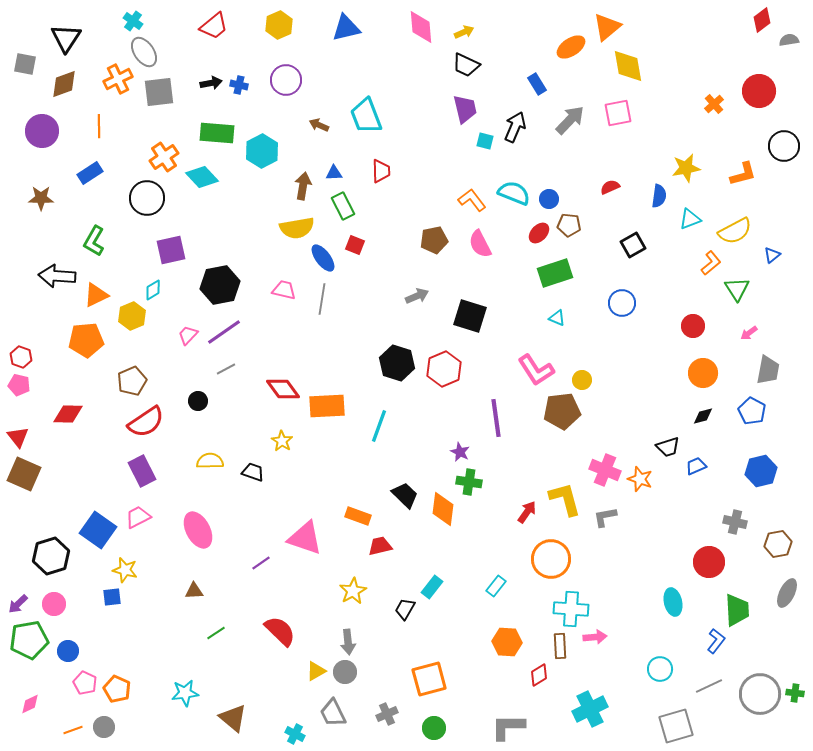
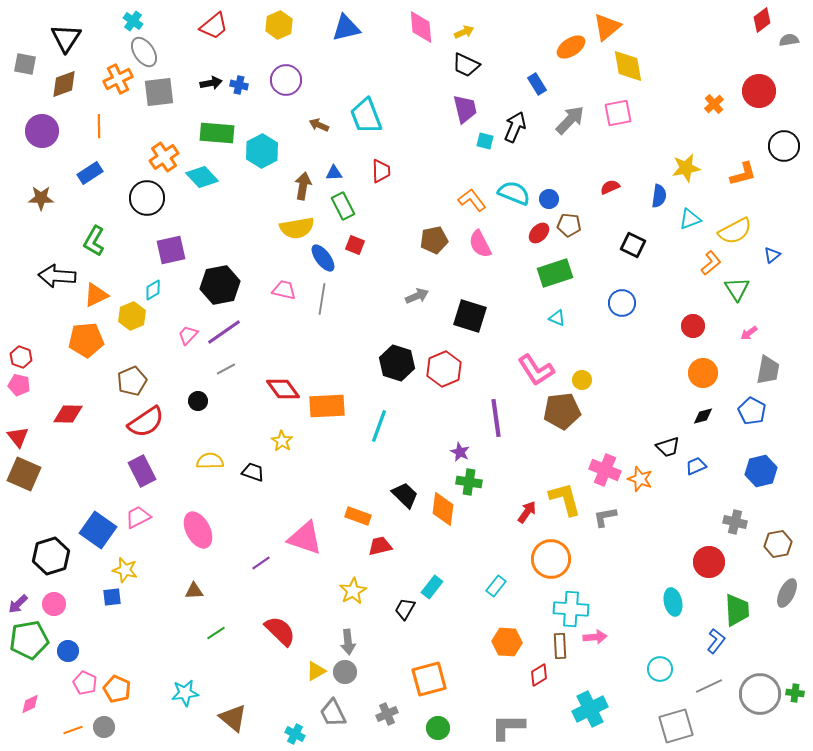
black square at (633, 245): rotated 35 degrees counterclockwise
green circle at (434, 728): moved 4 px right
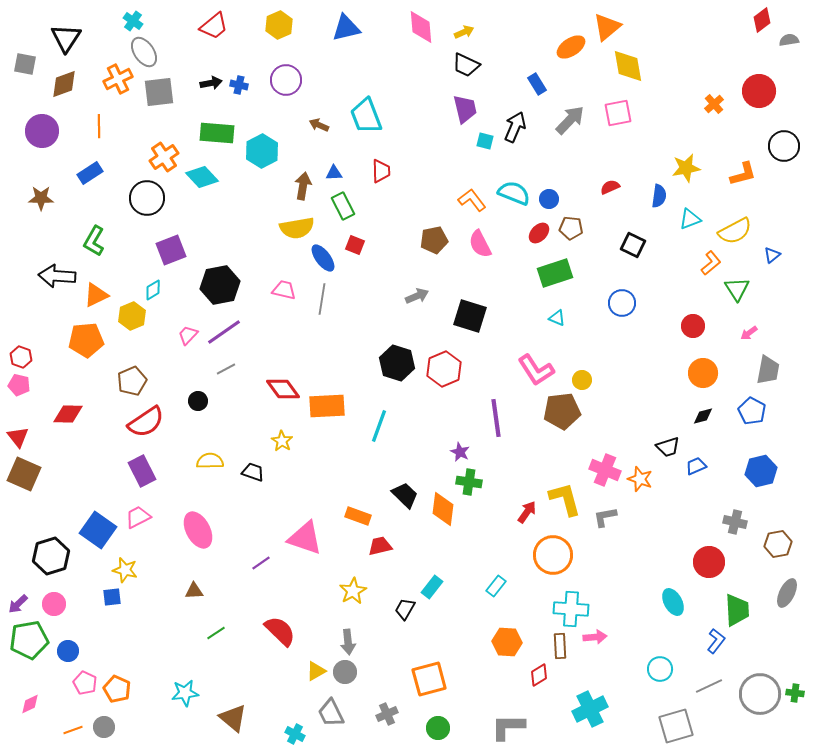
brown pentagon at (569, 225): moved 2 px right, 3 px down
purple square at (171, 250): rotated 8 degrees counterclockwise
orange circle at (551, 559): moved 2 px right, 4 px up
cyan ellipse at (673, 602): rotated 16 degrees counterclockwise
gray trapezoid at (333, 713): moved 2 px left
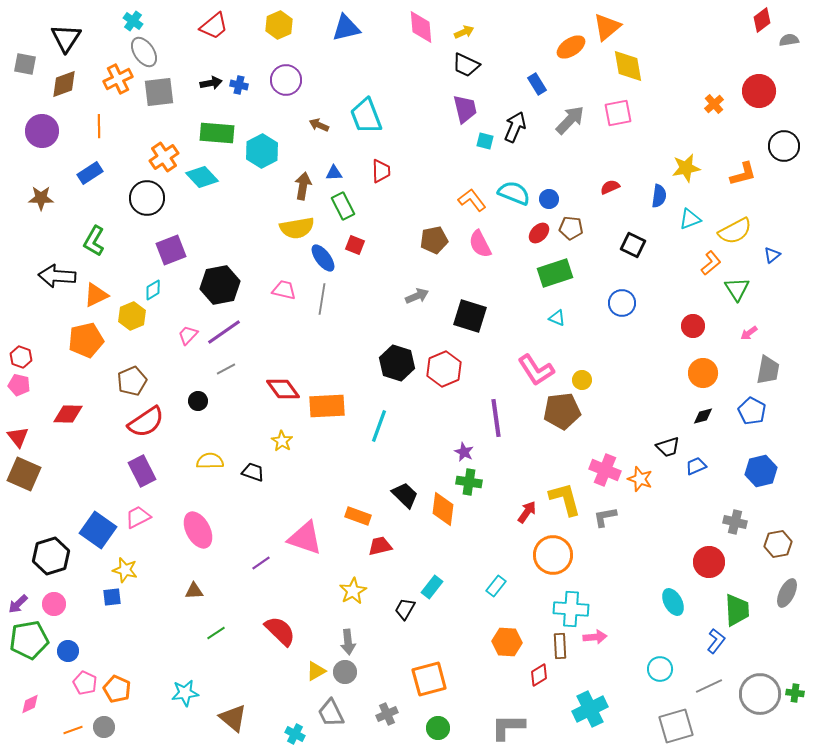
orange pentagon at (86, 340): rotated 8 degrees counterclockwise
purple star at (460, 452): moved 4 px right
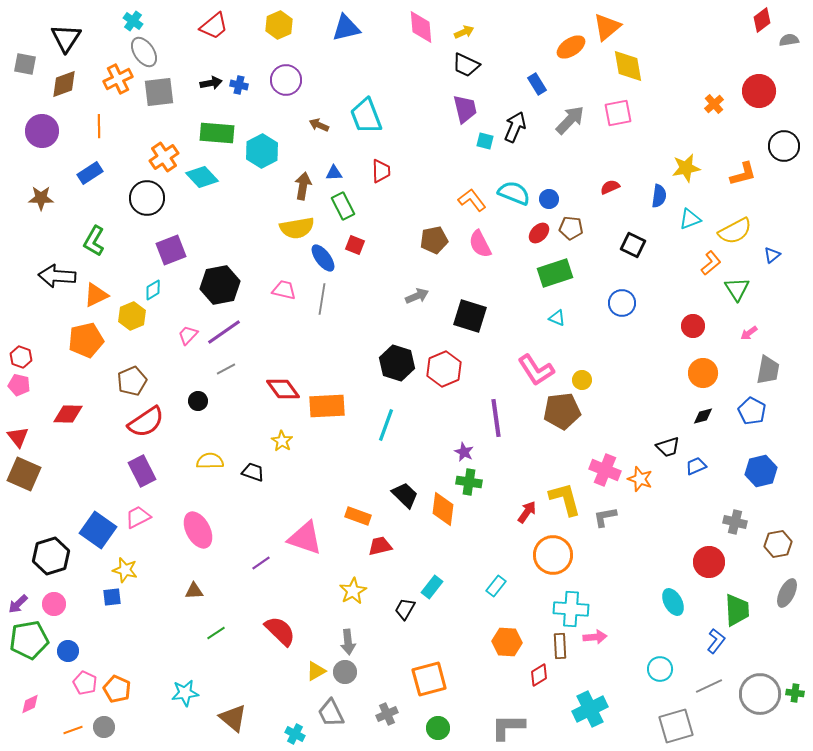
cyan line at (379, 426): moved 7 px right, 1 px up
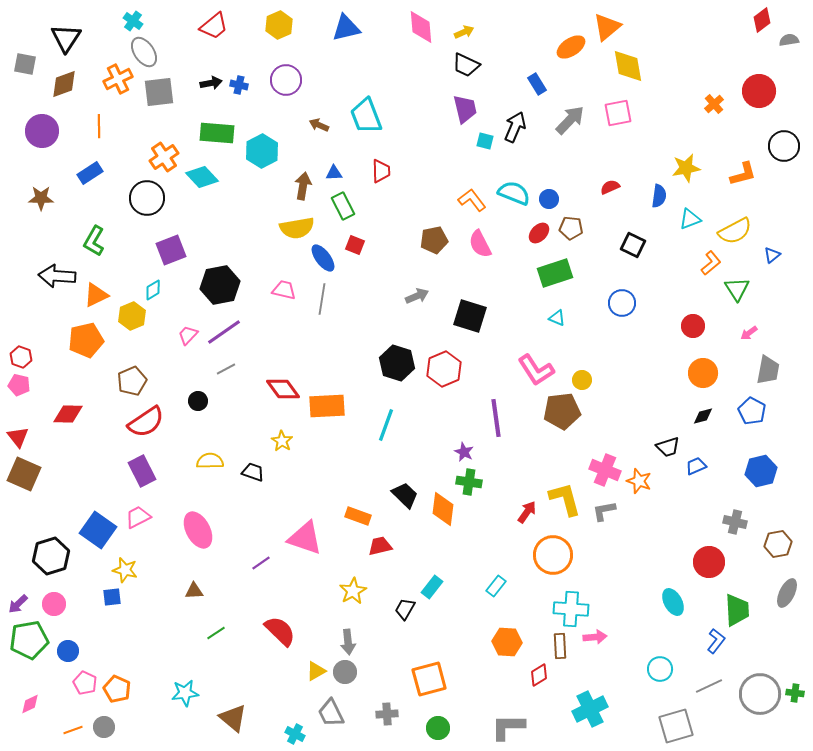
orange star at (640, 479): moved 1 px left, 2 px down
gray L-shape at (605, 517): moved 1 px left, 6 px up
gray cross at (387, 714): rotated 20 degrees clockwise
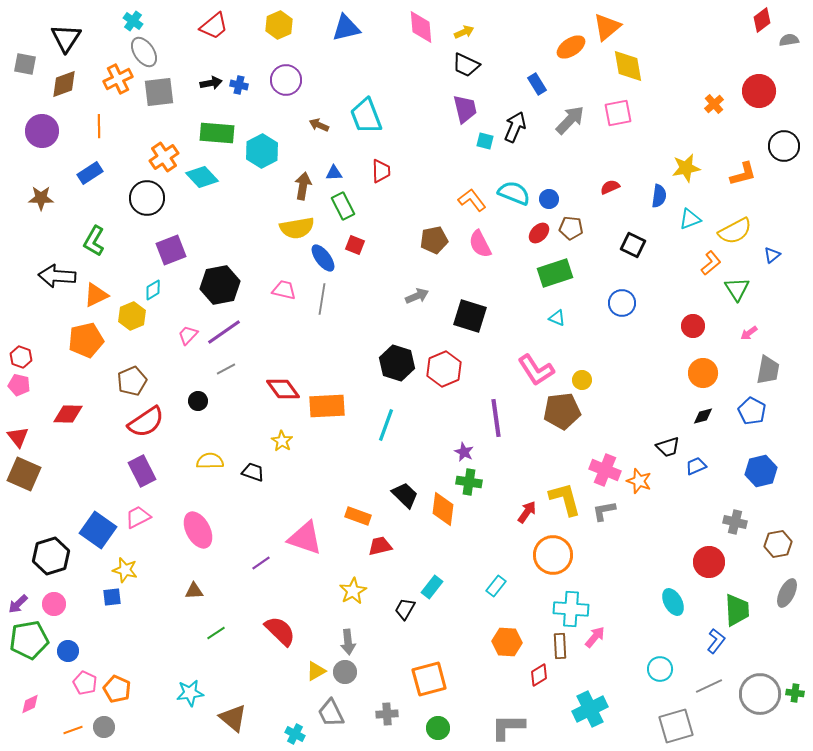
pink arrow at (595, 637): rotated 45 degrees counterclockwise
cyan star at (185, 693): moved 5 px right
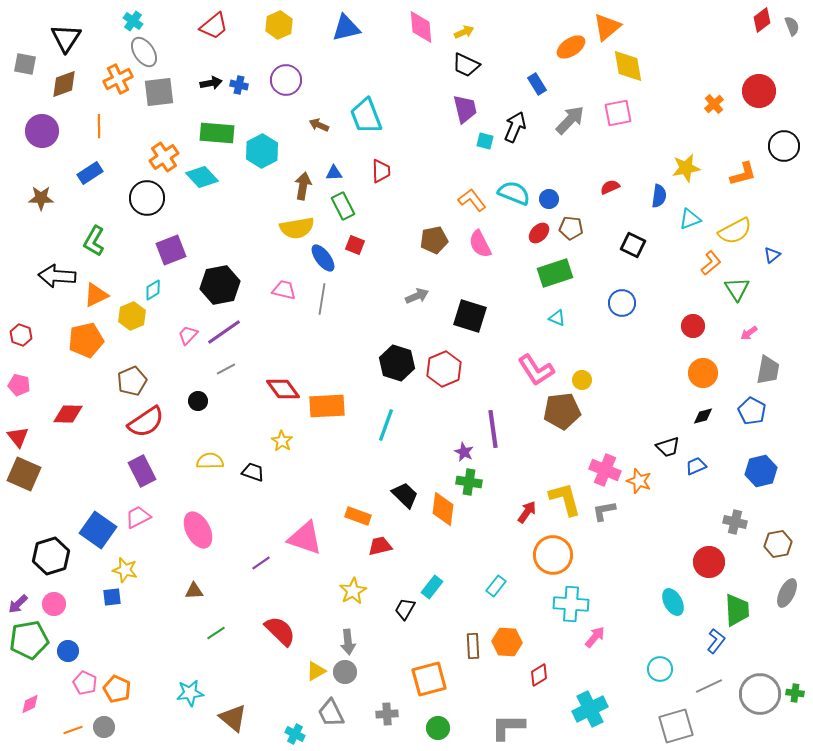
gray semicircle at (789, 40): moved 3 px right, 14 px up; rotated 78 degrees clockwise
red hexagon at (21, 357): moved 22 px up
purple line at (496, 418): moved 3 px left, 11 px down
cyan cross at (571, 609): moved 5 px up
brown rectangle at (560, 646): moved 87 px left
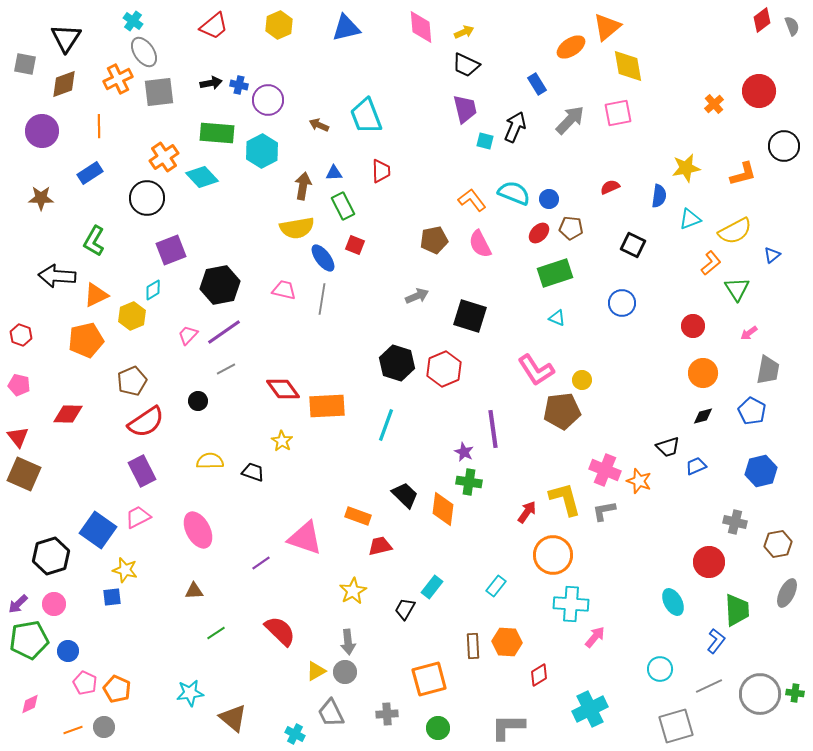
purple circle at (286, 80): moved 18 px left, 20 px down
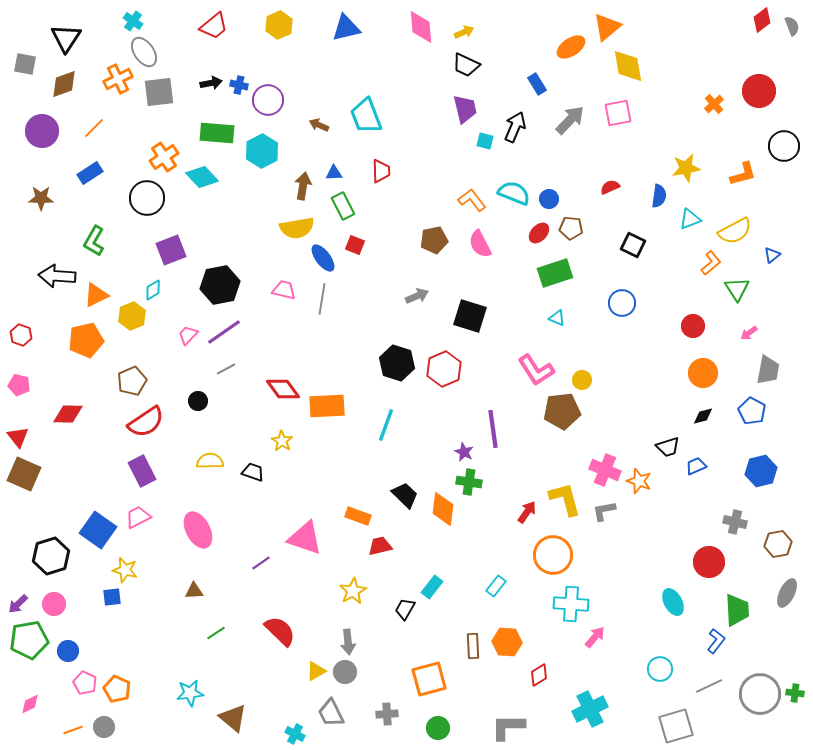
orange line at (99, 126): moved 5 px left, 2 px down; rotated 45 degrees clockwise
